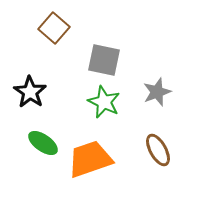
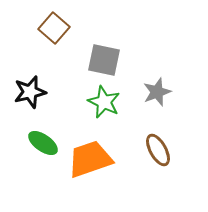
black star: rotated 24 degrees clockwise
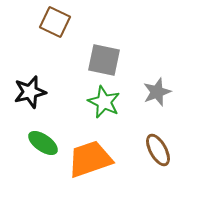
brown square: moved 1 px right, 6 px up; rotated 16 degrees counterclockwise
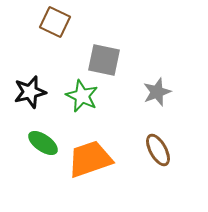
green star: moved 22 px left, 6 px up
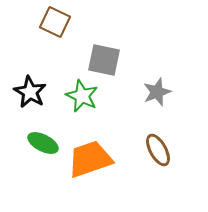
black star: rotated 28 degrees counterclockwise
green ellipse: rotated 8 degrees counterclockwise
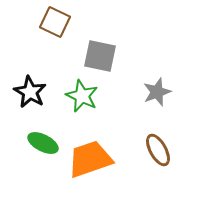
gray square: moved 4 px left, 4 px up
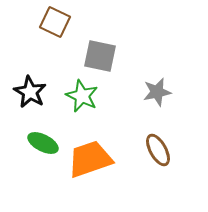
gray star: rotated 8 degrees clockwise
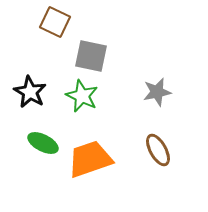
gray square: moved 9 px left
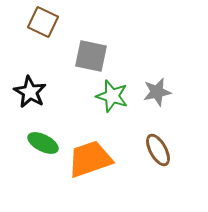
brown square: moved 12 px left
green star: moved 30 px right; rotated 8 degrees counterclockwise
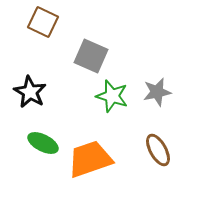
gray square: rotated 12 degrees clockwise
